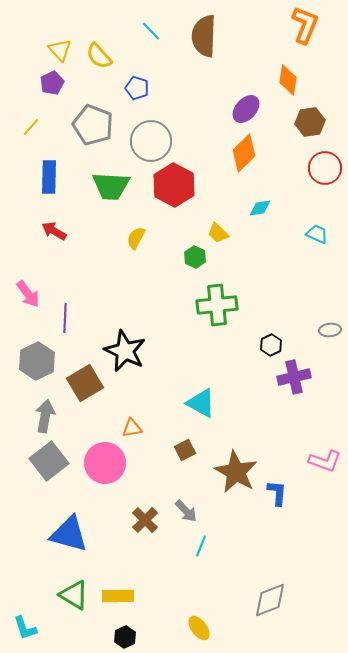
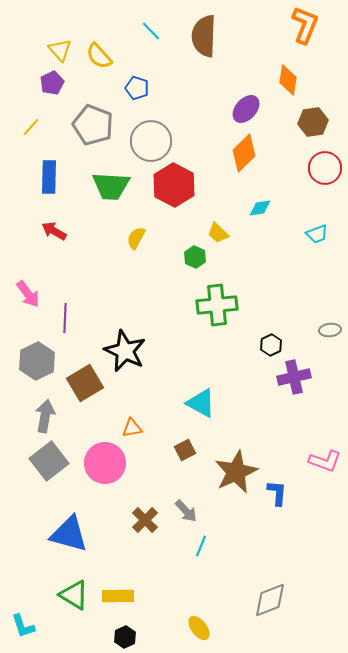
brown hexagon at (310, 122): moved 3 px right
cyan trapezoid at (317, 234): rotated 135 degrees clockwise
brown star at (236, 472): rotated 18 degrees clockwise
cyan L-shape at (25, 628): moved 2 px left, 2 px up
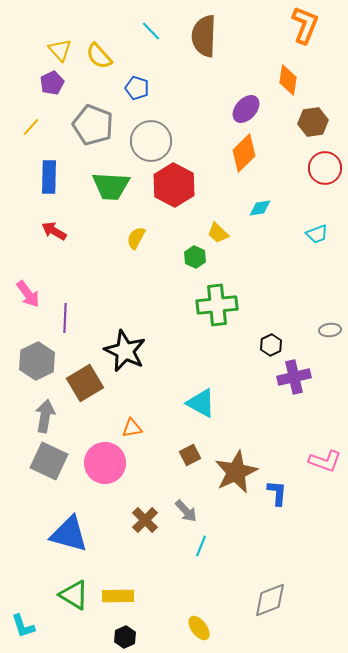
brown square at (185, 450): moved 5 px right, 5 px down
gray square at (49, 461): rotated 27 degrees counterclockwise
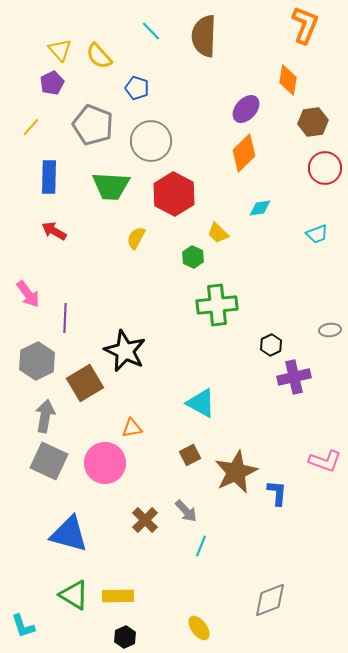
red hexagon at (174, 185): moved 9 px down
green hexagon at (195, 257): moved 2 px left
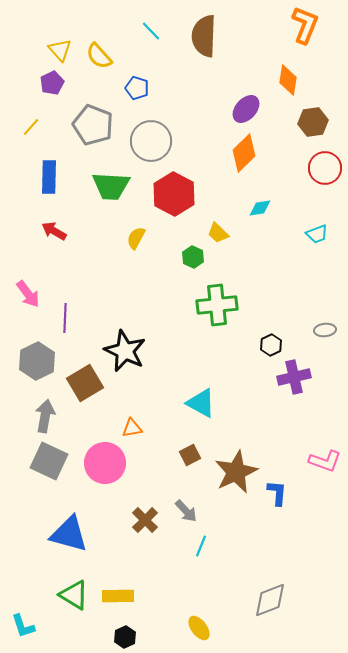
gray ellipse at (330, 330): moved 5 px left
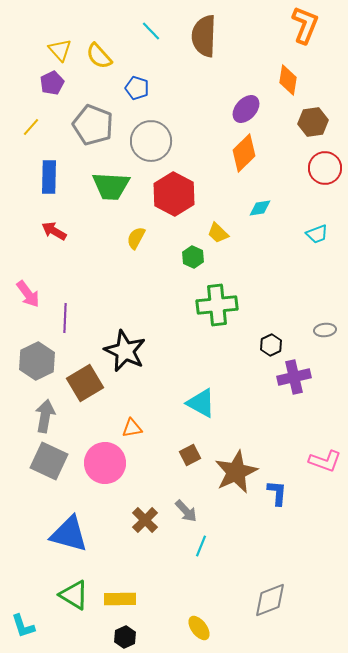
yellow rectangle at (118, 596): moved 2 px right, 3 px down
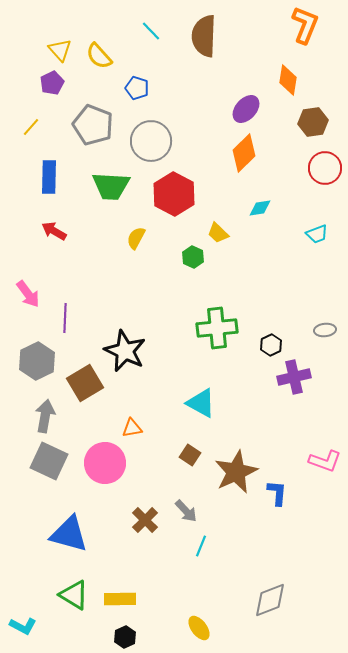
green cross at (217, 305): moved 23 px down
brown square at (190, 455): rotated 30 degrees counterclockwise
cyan L-shape at (23, 626): rotated 44 degrees counterclockwise
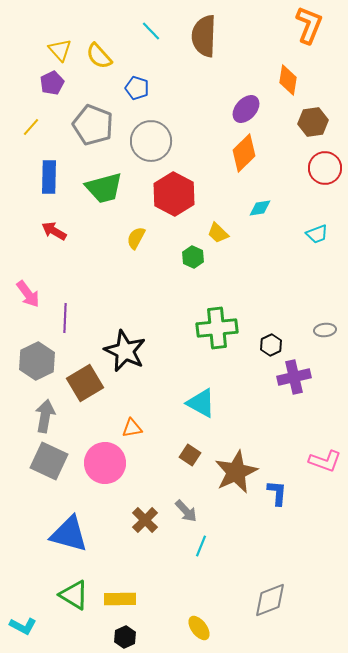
orange L-shape at (305, 25): moved 4 px right
green trapezoid at (111, 186): moved 7 px left, 2 px down; rotated 18 degrees counterclockwise
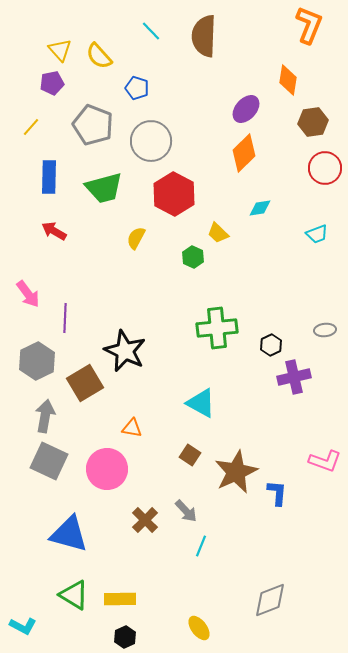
purple pentagon at (52, 83): rotated 15 degrees clockwise
orange triangle at (132, 428): rotated 20 degrees clockwise
pink circle at (105, 463): moved 2 px right, 6 px down
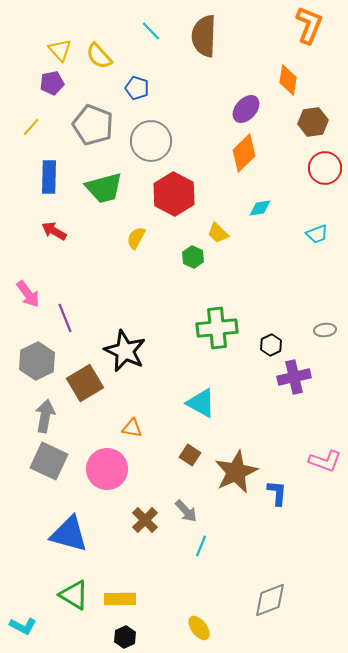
purple line at (65, 318): rotated 24 degrees counterclockwise
